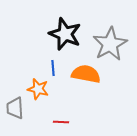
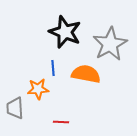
black star: moved 2 px up
orange star: rotated 20 degrees counterclockwise
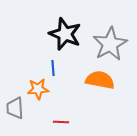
black star: moved 2 px down
orange semicircle: moved 14 px right, 6 px down
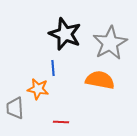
gray star: moved 1 px up
orange star: rotated 15 degrees clockwise
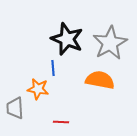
black star: moved 2 px right, 5 px down
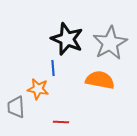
gray trapezoid: moved 1 px right, 1 px up
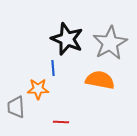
orange star: rotated 10 degrees counterclockwise
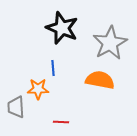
black star: moved 5 px left, 11 px up
